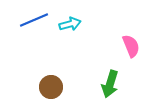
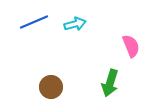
blue line: moved 2 px down
cyan arrow: moved 5 px right
green arrow: moved 1 px up
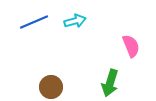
cyan arrow: moved 3 px up
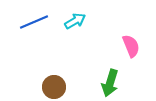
cyan arrow: rotated 15 degrees counterclockwise
brown circle: moved 3 px right
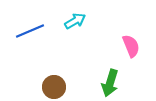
blue line: moved 4 px left, 9 px down
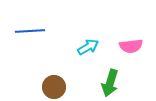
cyan arrow: moved 13 px right, 26 px down
blue line: rotated 20 degrees clockwise
pink semicircle: rotated 105 degrees clockwise
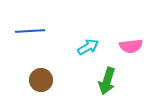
green arrow: moved 3 px left, 2 px up
brown circle: moved 13 px left, 7 px up
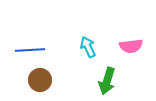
blue line: moved 19 px down
cyan arrow: rotated 85 degrees counterclockwise
brown circle: moved 1 px left
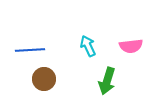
cyan arrow: moved 1 px up
brown circle: moved 4 px right, 1 px up
